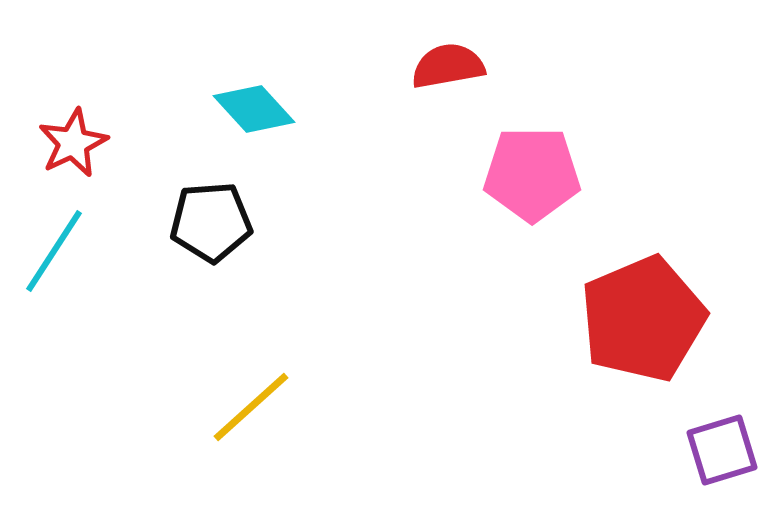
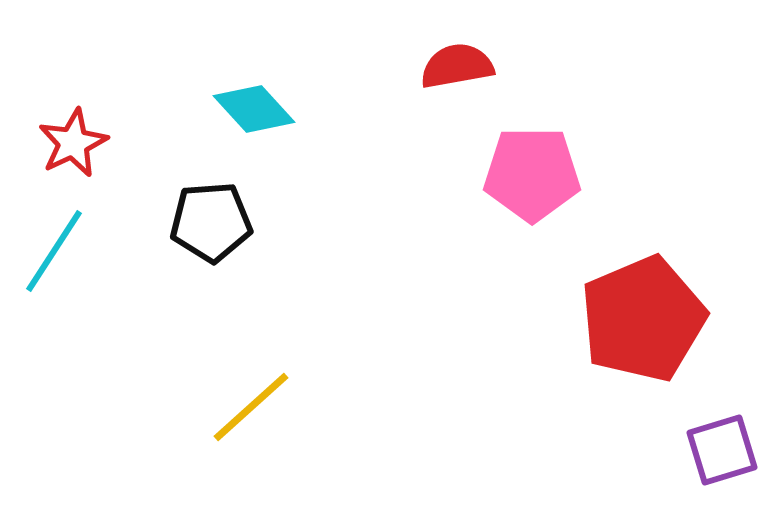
red semicircle: moved 9 px right
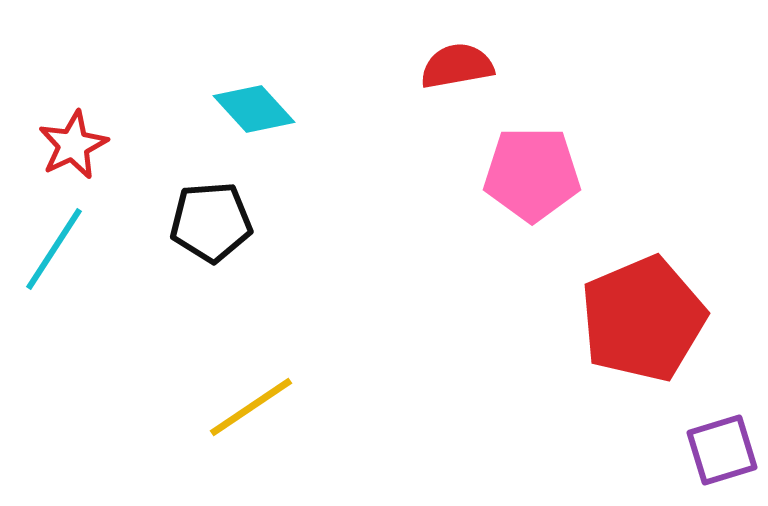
red star: moved 2 px down
cyan line: moved 2 px up
yellow line: rotated 8 degrees clockwise
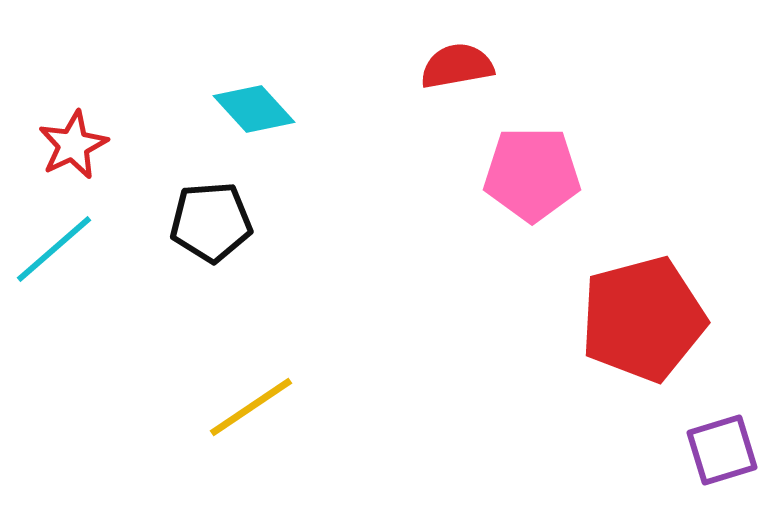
cyan line: rotated 16 degrees clockwise
red pentagon: rotated 8 degrees clockwise
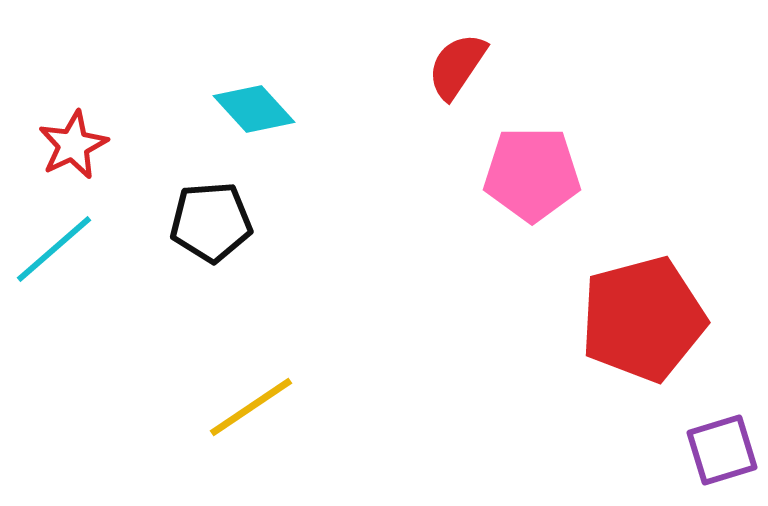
red semicircle: rotated 46 degrees counterclockwise
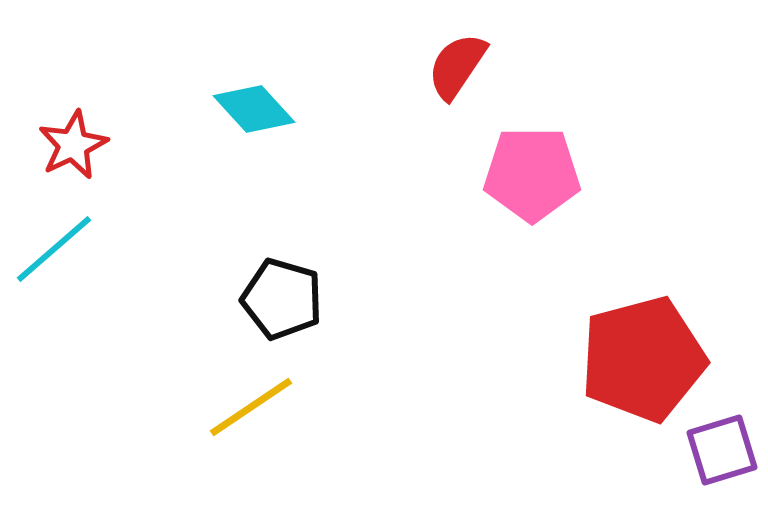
black pentagon: moved 71 px right, 77 px down; rotated 20 degrees clockwise
red pentagon: moved 40 px down
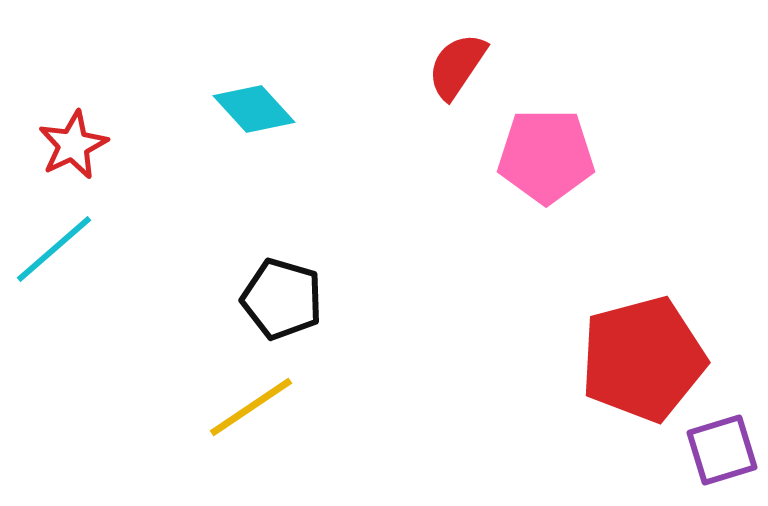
pink pentagon: moved 14 px right, 18 px up
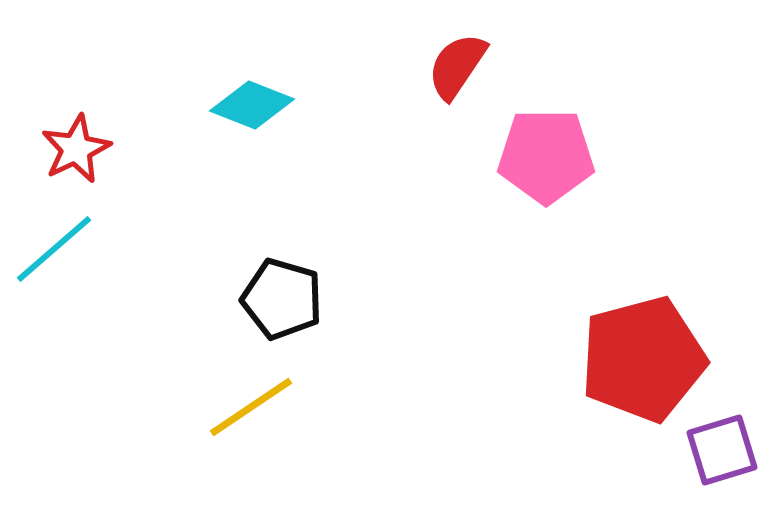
cyan diamond: moved 2 px left, 4 px up; rotated 26 degrees counterclockwise
red star: moved 3 px right, 4 px down
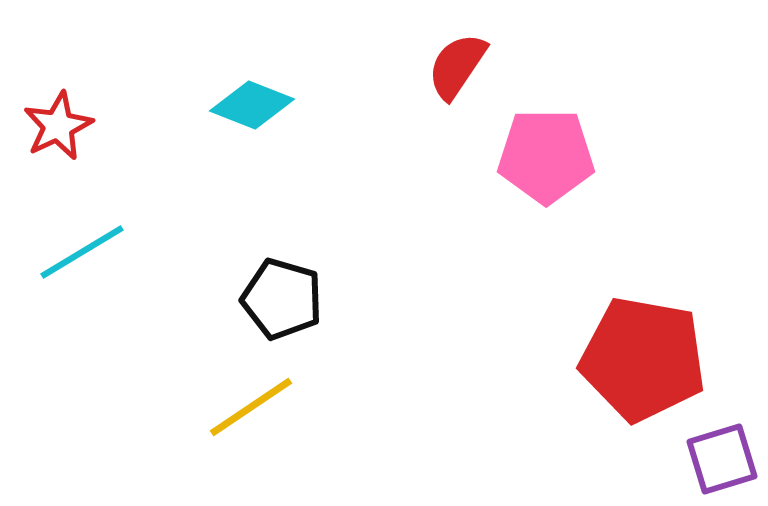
red star: moved 18 px left, 23 px up
cyan line: moved 28 px right, 3 px down; rotated 10 degrees clockwise
red pentagon: rotated 25 degrees clockwise
purple square: moved 9 px down
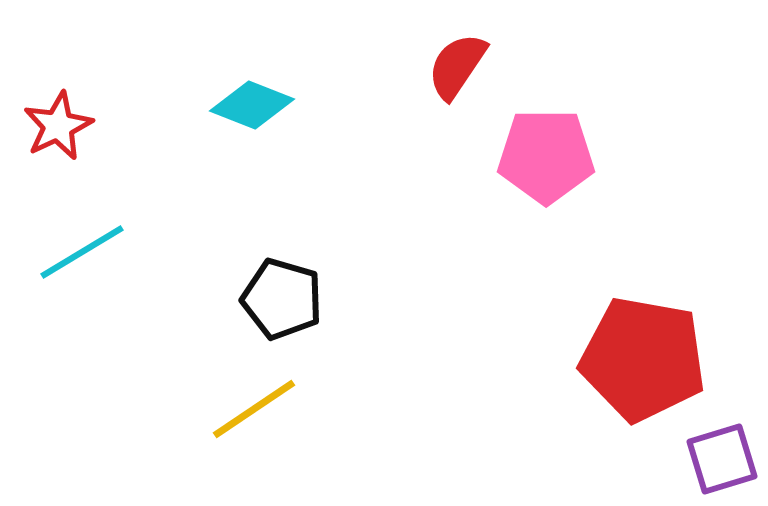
yellow line: moved 3 px right, 2 px down
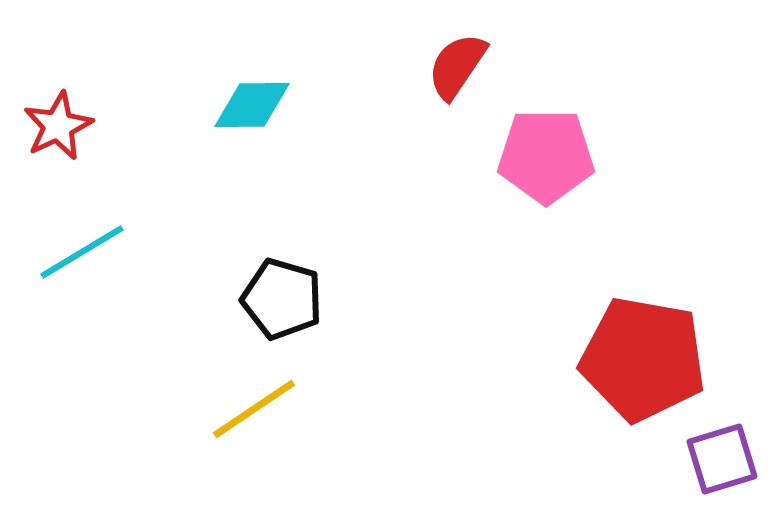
cyan diamond: rotated 22 degrees counterclockwise
